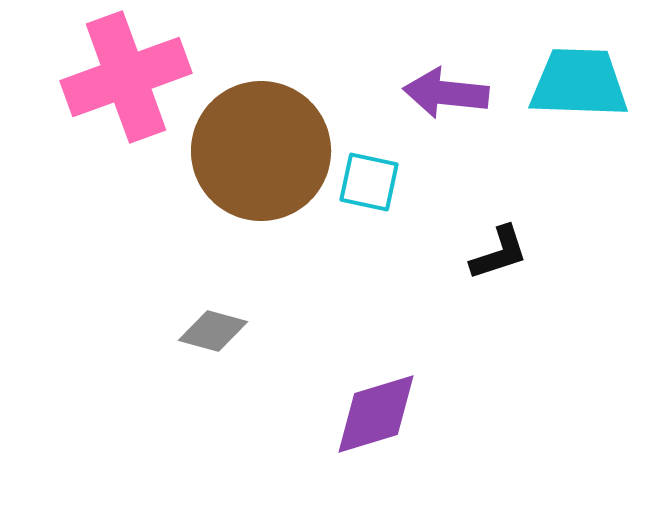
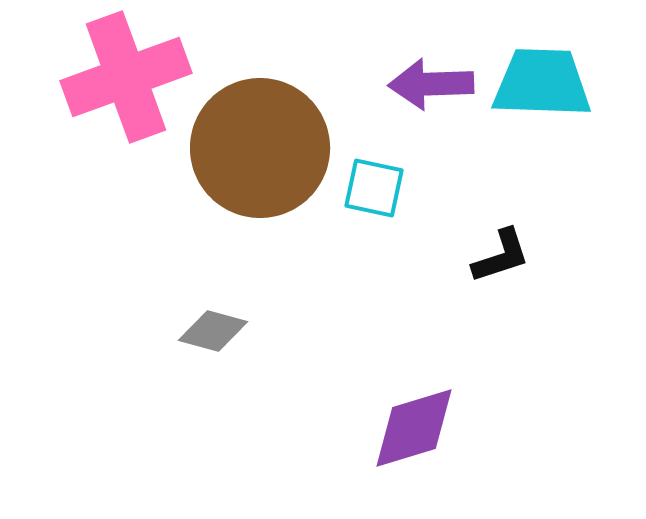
cyan trapezoid: moved 37 px left
purple arrow: moved 15 px left, 9 px up; rotated 8 degrees counterclockwise
brown circle: moved 1 px left, 3 px up
cyan square: moved 5 px right, 6 px down
black L-shape: moved 2 px right, 3 px down
purple diamond: moved 38 px right, 14 px down
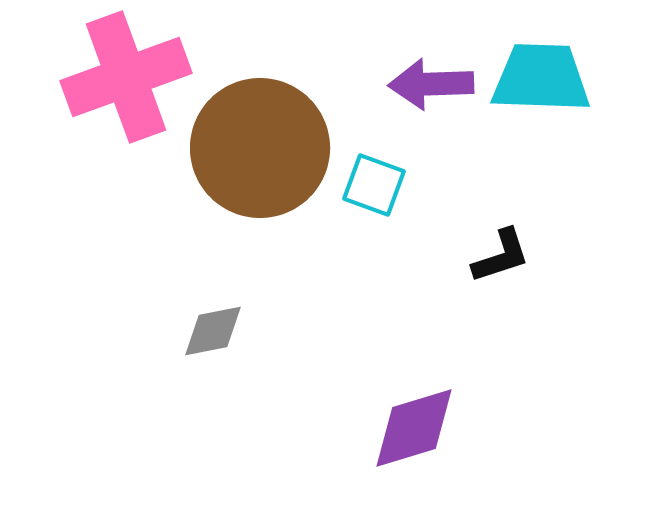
cyan trapezoid: moved 1 px left, 5 px up
cyan square: moved 3 px up; rotated 8 degrees clockwise
gray diamond: rotated 26 degrees counterclockwise
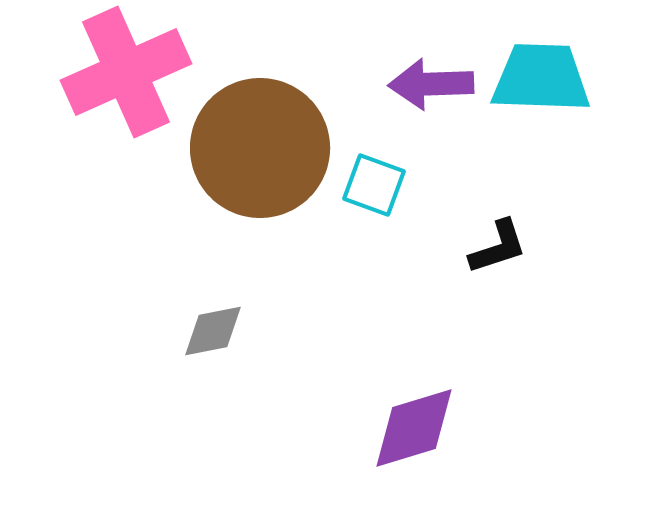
pink cross: moved 5 px up; rotated 4 degrees counterclockwise
black L-shape: moved 3 px left, 9 px up
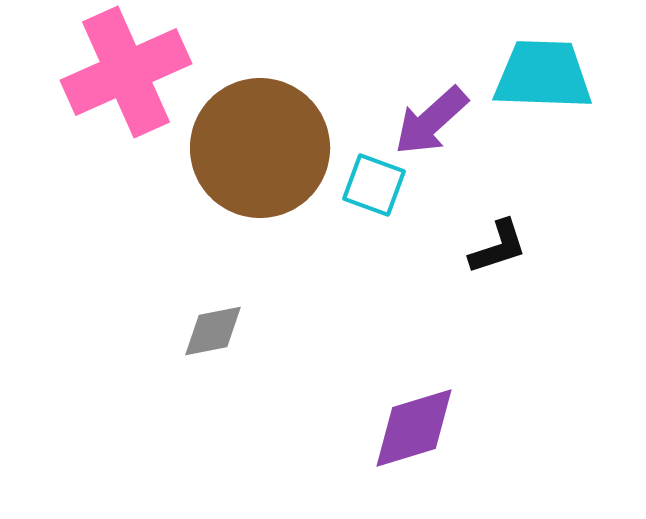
cyan trapezoid: moved 2 px right, 3 px up
purple arrow: moved 37 px down; rotated 40 degrees counterclockwise
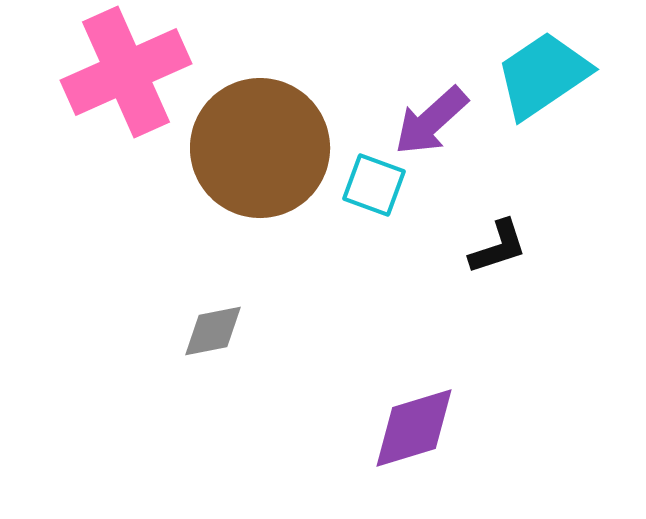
cyan trapezoid: rotated 36 degrees counterclockwise
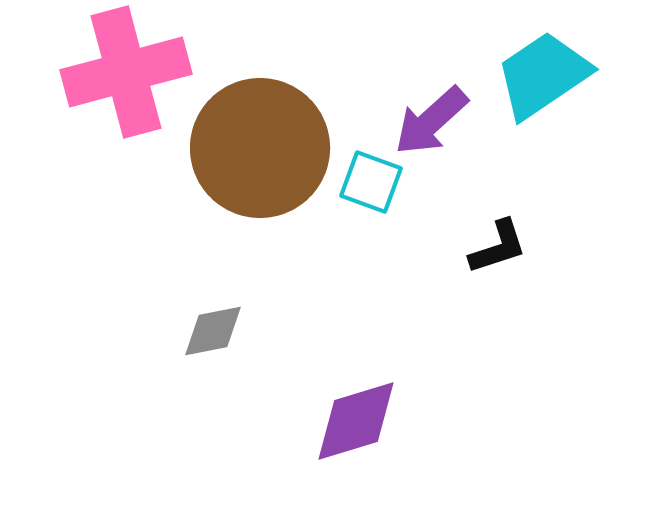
pink cross: rotated 9 degrees clockwise
cyan square: moved 3 px left, 3 px up
purple diamond: moved 58 px left, 7 px up
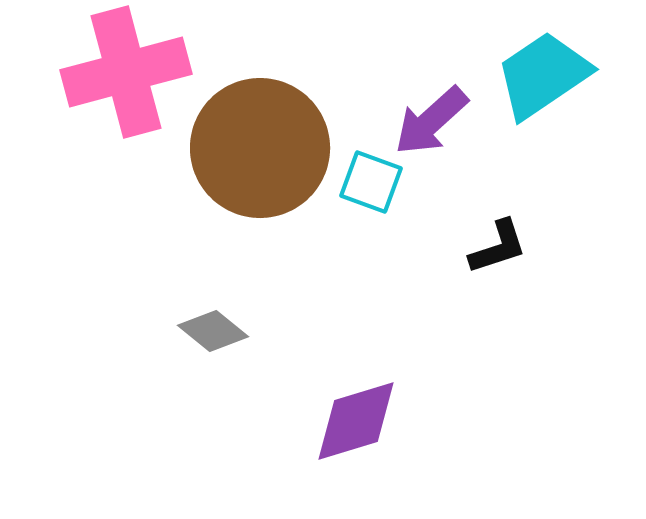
gray diamond: rotated 50 degrees clockwise
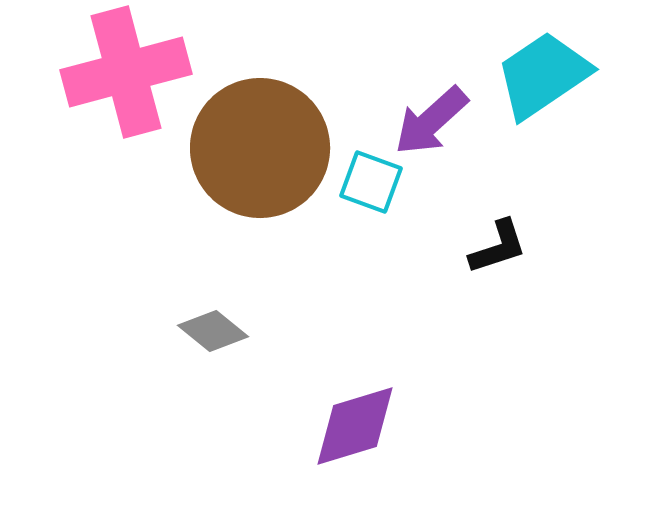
purple diamond: moved 1 px left, 5 px down
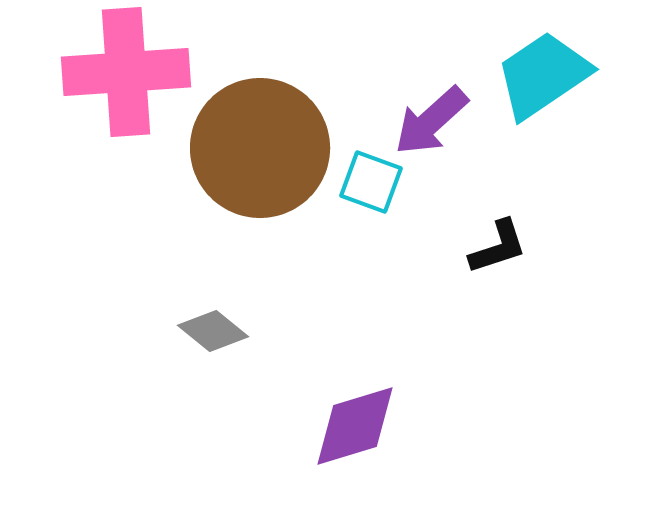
pink cross: rotated 11 degrees clockwise
